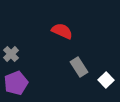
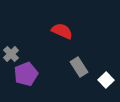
purple pentagon: moved 10 px right, 9 px up
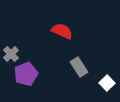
white square: moved 1 px right, 3 px down
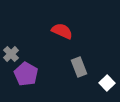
gray rectangle: rotated 12 degrees clockwise
purple pentagon: rotated 20 degrees counterclockwise
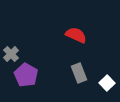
red semicircle: moved 14 px right, 4 px down
gray rectangle: moved 6 px down
purple pentagon: moved 1 px down
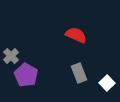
gray cross: moved 2 px down
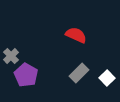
gray rectangle: rotated 66 degrees clockwise
white square: moved 5 px up
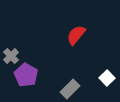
red semicircle: rotated 75 degrees counterclockwise
gray rectangle: moved 9 px left, 16 px down
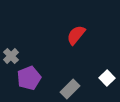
purple pentagon: moved 3 px right, 3 px down; rotated 20 degrees clockwise
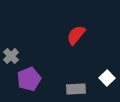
purple pentagon: moved 1 px down
gray rectangle: moved 6 px right; rotated 42 degrees clockwise
